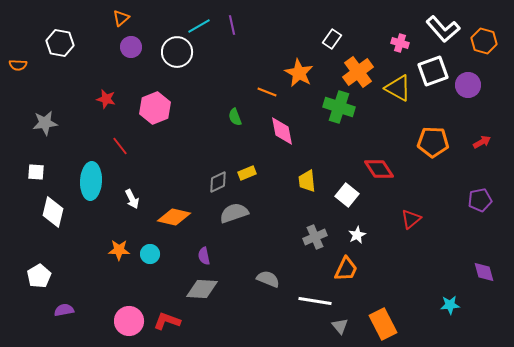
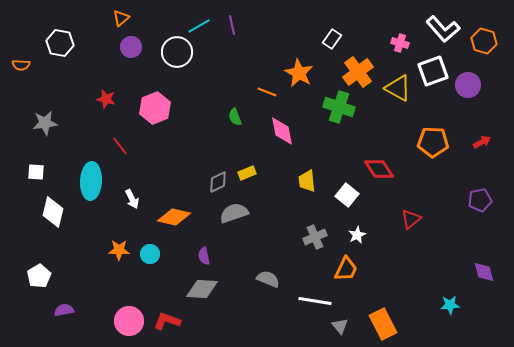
orange semicircle at (18, 65): moved 3 px right
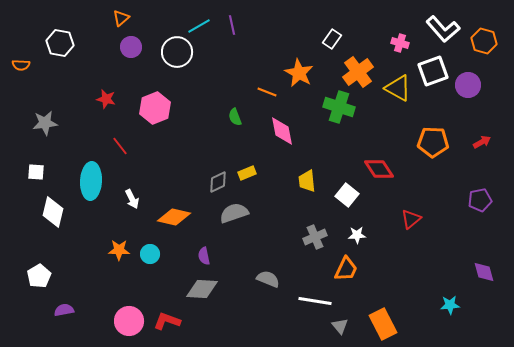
white star at (357, 235): rotated 24 degrees clockwise
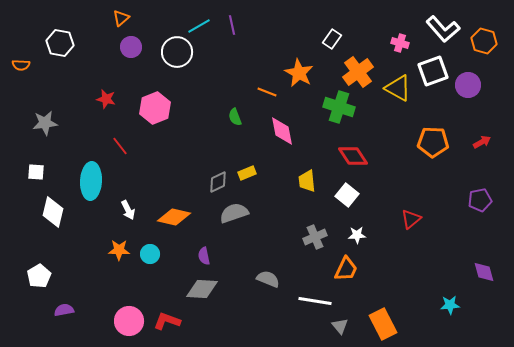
red diamond at (379, 169): moved 26 px left, 13 px up
white arrow at (132, 199): moved 4 px left, 11 px down
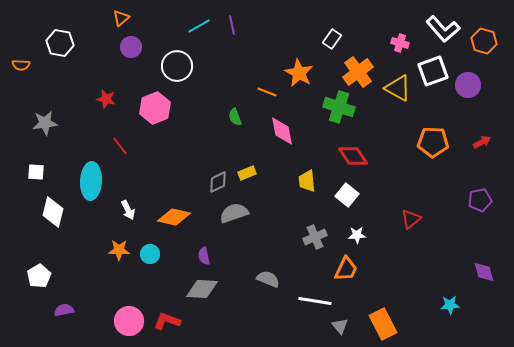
white circle at (177, 52): moved 14 px down
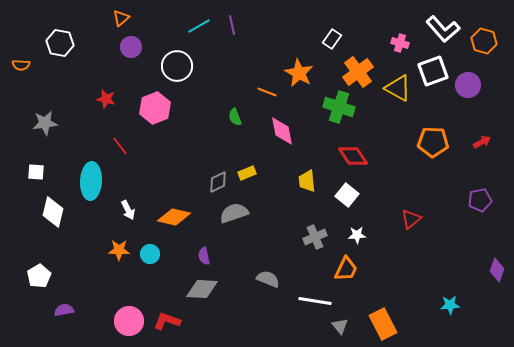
purple diamond at (484, 272): moved 13 px right, 2 px up; rotated 35 degrees clockwise
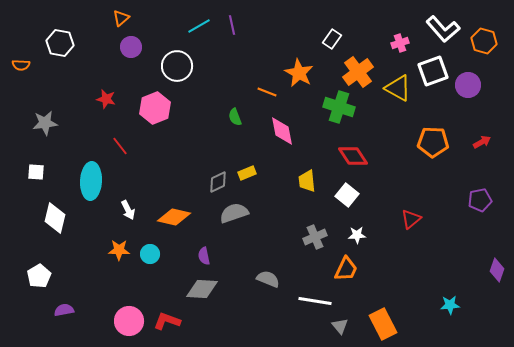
pink cross at (400, 43): rotated 36 degrees counterclockwise
white diamond at (53, 212): moved 2 px right, 6 px down
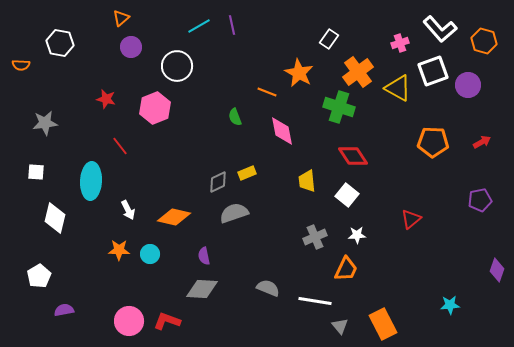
white L-shape at (443, 29): moved 3 px left
white rectangle at (332, 39): moved 3 px left
gray semicircle at (268, 279): moved 9 px down
